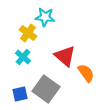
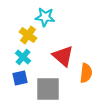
yellow cross: moved 2 px down
red triangle: moved 2 px left
orange semicircle: rotated 42 degrees clockwise
gray square: moved 2 px right; rotated 36 degrees counterclockwise
blue square: moved 16 px up
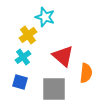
cyan star: rotated 12 degrees clockwise
yellow cross: rotated 18 degrees clockwise
cyan cross: rotated 14 degrees clockwise
blue square: moved 4 px down; rotated 28 degrees clockwise
gray square: moved 6 px right
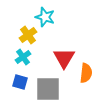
red triangle: moved 1 px right, 2 px down; rotated 20 degrees clockwise
gray square: moved 6 px left
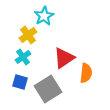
cyan star: moved 1 px left, 1 px up; rotated 24 degrees clockwise
red triangle: rotated 25 degrees clockwise
gray square: rotated 32 degrees counterclockwise
